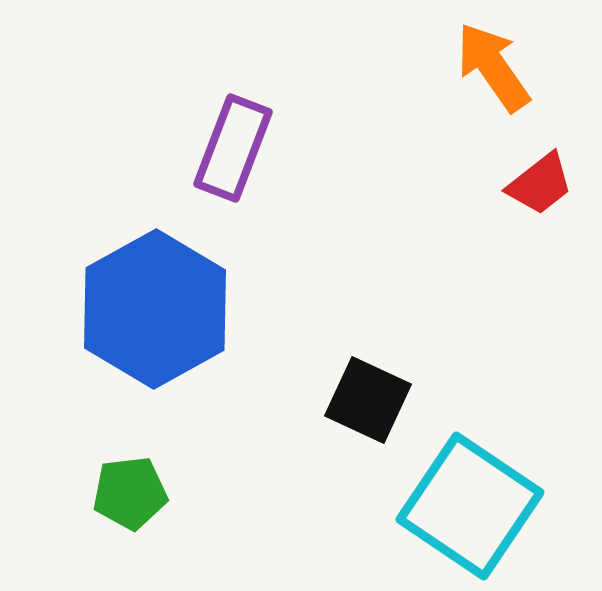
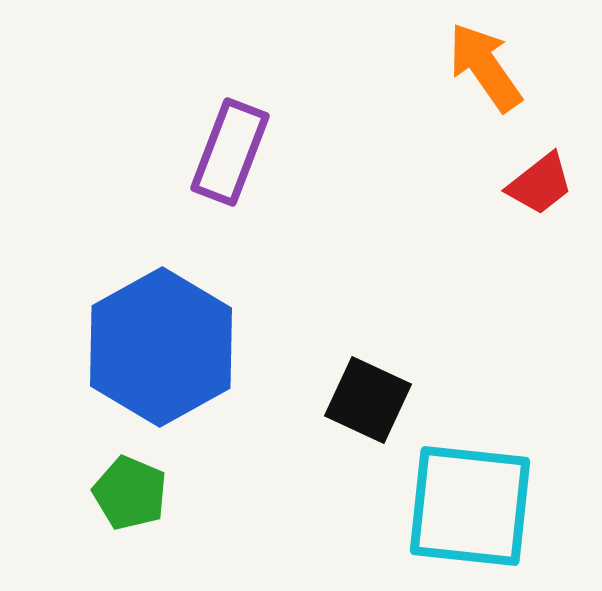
orange arrow: moved 8 px left
purple rectangle: moved 3 px left, 4 px down
blue hexagon: moved 6 px right, 38 px down
green pentagon: rotated 30 degrees clockwise
cyan square: rotated 28 degrees counterclockwise
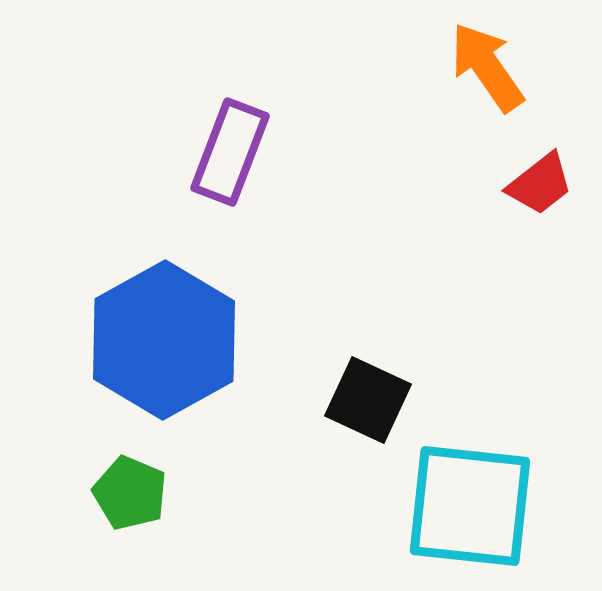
orange arrow: moved 2 px right
blue hexagon: moved 3 px right, 7 px up
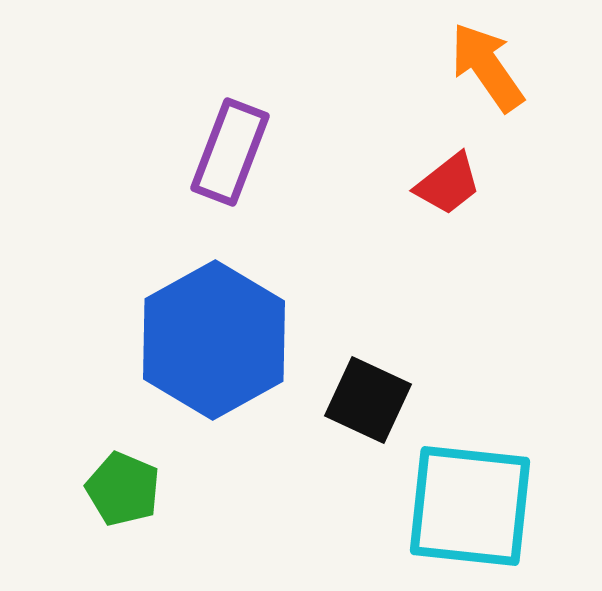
red trapezoid: moved 92 px left
blue hexagon: moved 50 px right
green pentagon: moved 7 px left, 4 px up
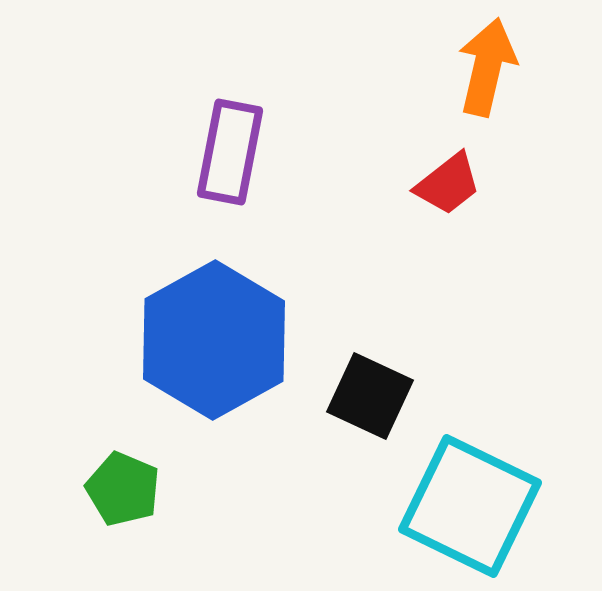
orange arrow: rotated 48 degrees clockwise
purple rectangle: rotated 10 degrees counterclockwise
black square: moved 2 px right, 4 px up
cyan square: rotated 20 degrees clockwise
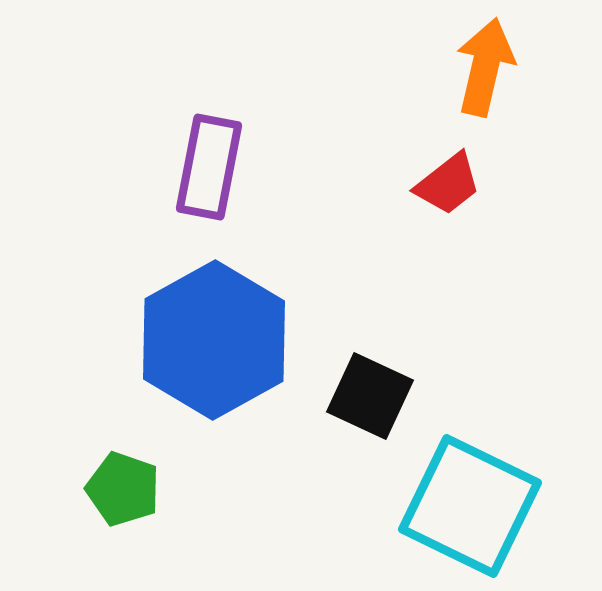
orange arrow: moved 2 px left
purple rectangle: moved 21 px left, 15 px down
green pentagon: rotated 4 degrees counterclockwise
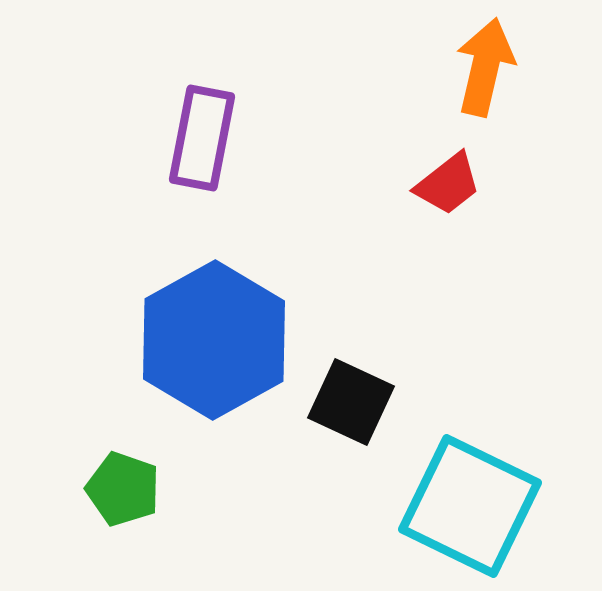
purple rectangle: moved 7 px left, 29 px up
black square: moved 19 px left, 6 px down
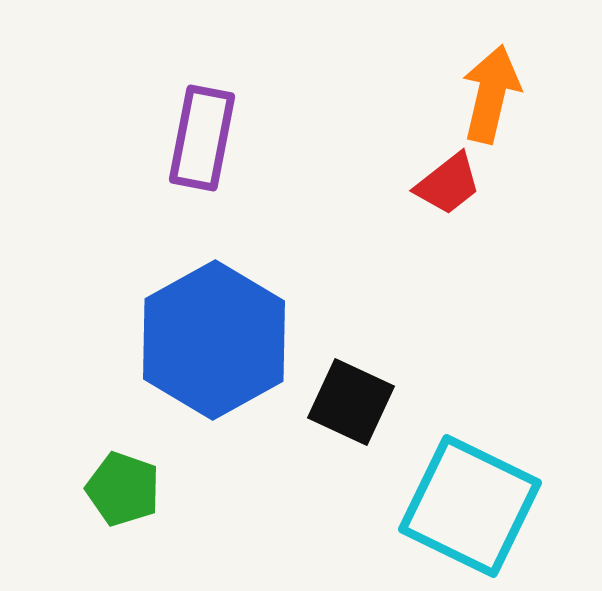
orange arrow: moved 6 px right, 27 px down
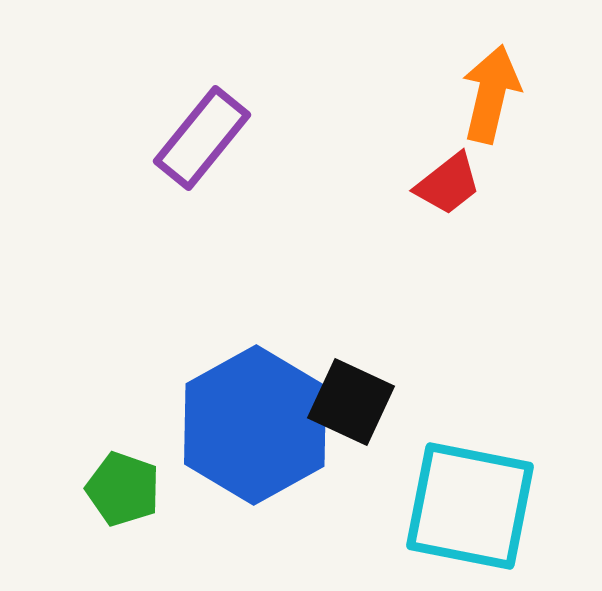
purple rectangle: rotated 28 degrees clockwise
blue hexagon: moved 41 px right, 85 px down
cyan square: rotated 15 degrees counterclockwise
